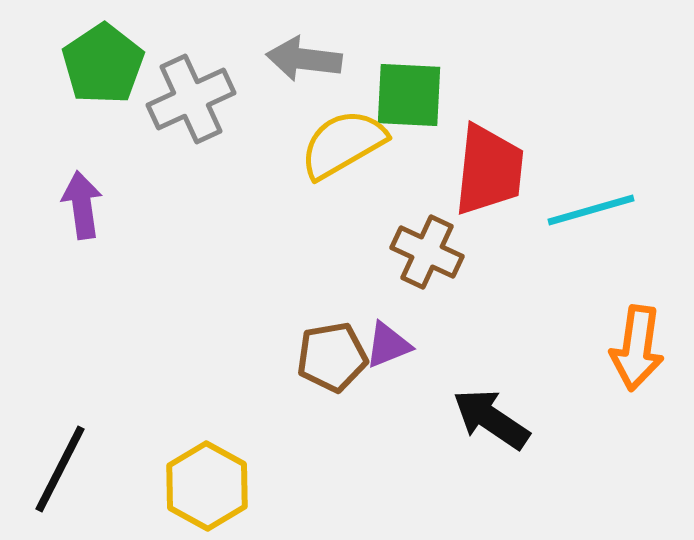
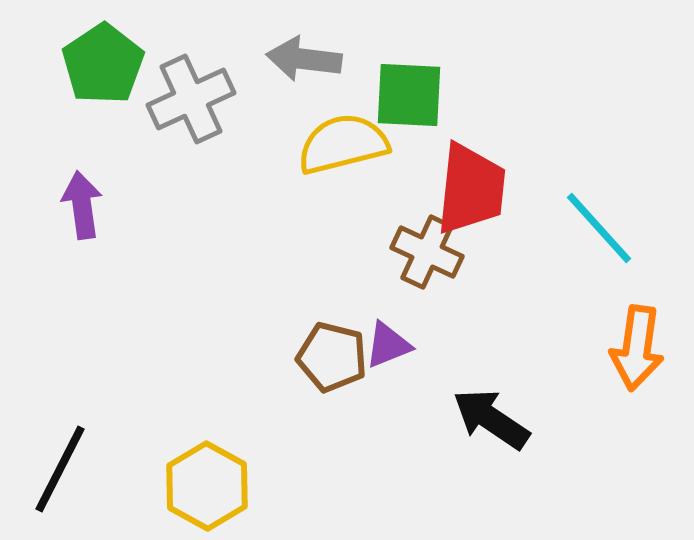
yellow semicircle: rotated 16 degrees clockwise
red trapezoid: moved 18 px left, 19 px down
cyan line: moved 8 px right, 18 px down; rotated 64 degrees clockwise
brown pentagon: rotated 24 degrees clockwise
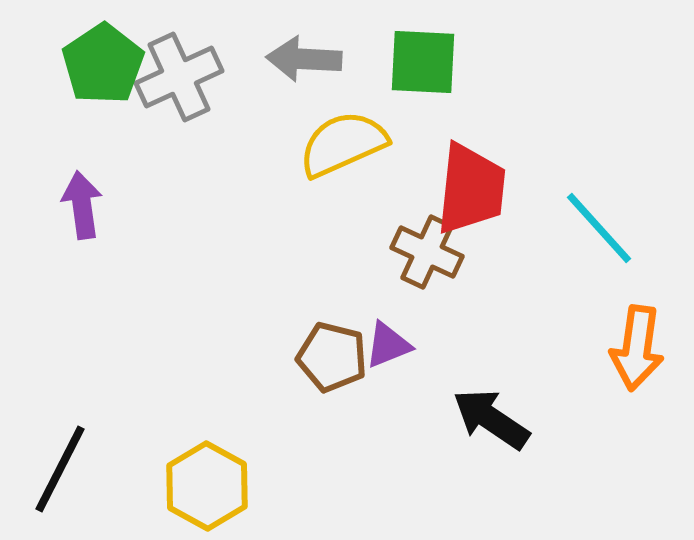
gray arrow: rotated 4 degrees counterclockwise
green square: moved 14 px right, 33 px up
gray cross: moved 12 px left, 22 px up
yellow semicircle: rotated 10 degrees counterclockwise
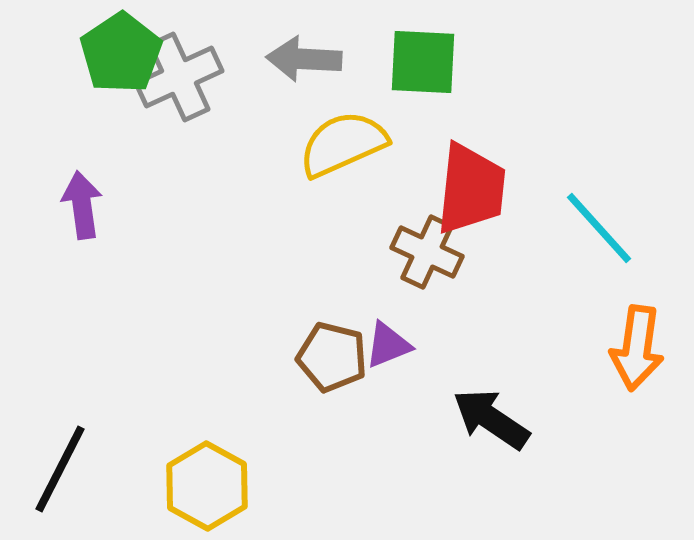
green pentagon: moved 18 px right, 11 px up
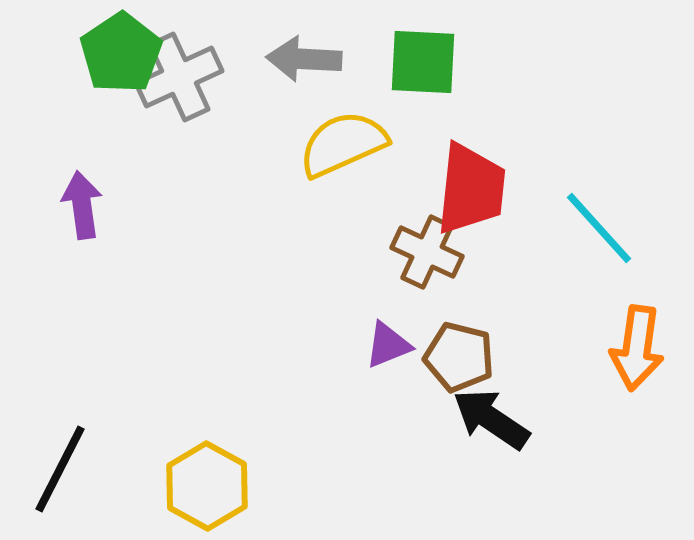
brown pentagon: moved 127 px right
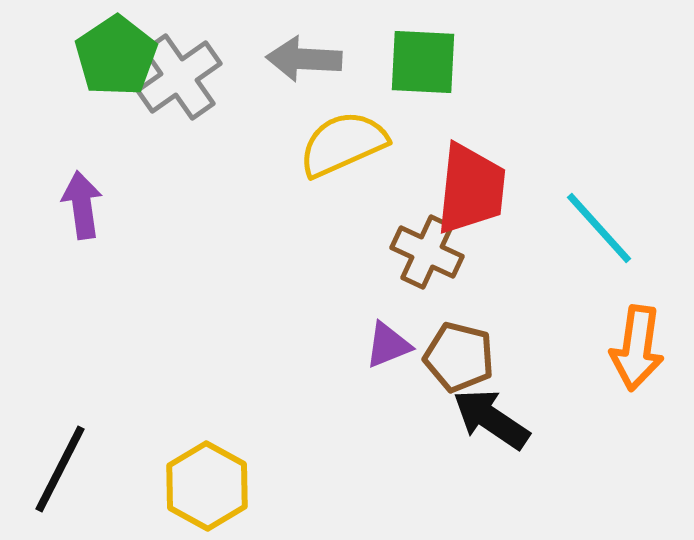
green pentagon: moved 5 px left, 3 px down
gray cross: rotated 10 degrees counterclockwise
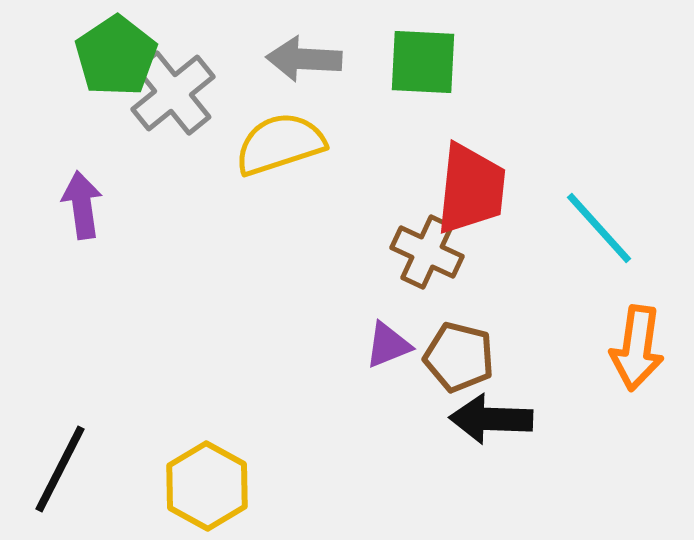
gray cross: moved 6 px left, 16 px down; rotated 4 degrees counterclockwise
yellow semicircle: moved 63 px left; rotated 6 degrees clockwise
black arrow: rotated 32 degrees counterclockwise
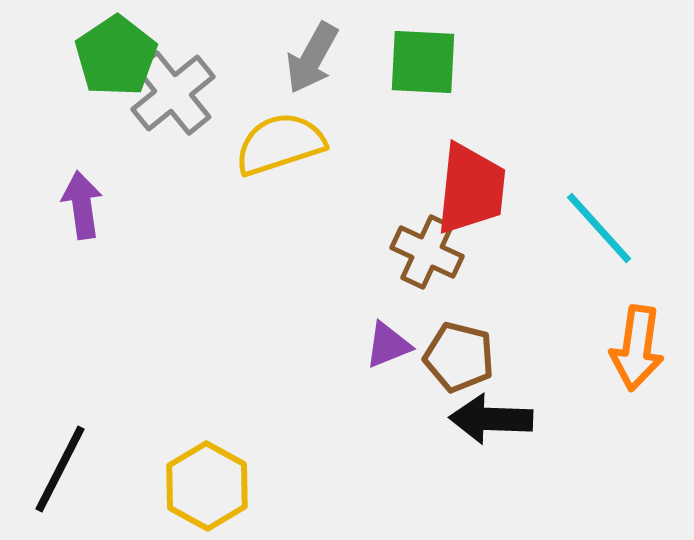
gray arrow: moved 8 px right, 1 px up; rotated 64 degrees counterclockwise
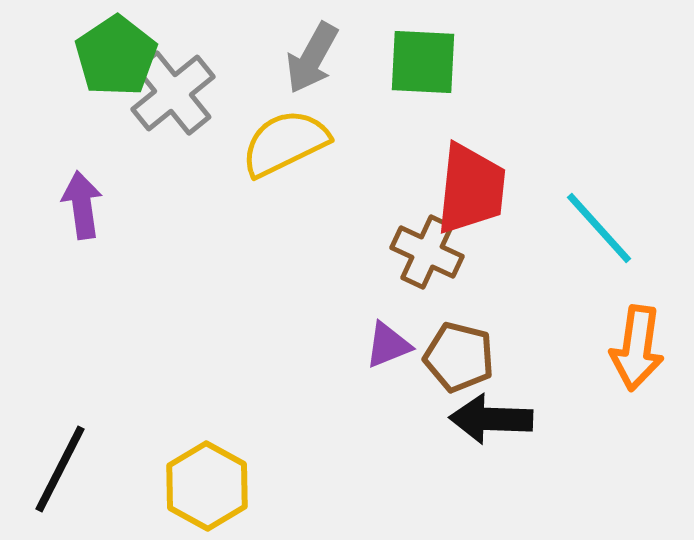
yellow semicircle: moved 5 px right, 1 px up; rotated 8 degrees counterclockwise
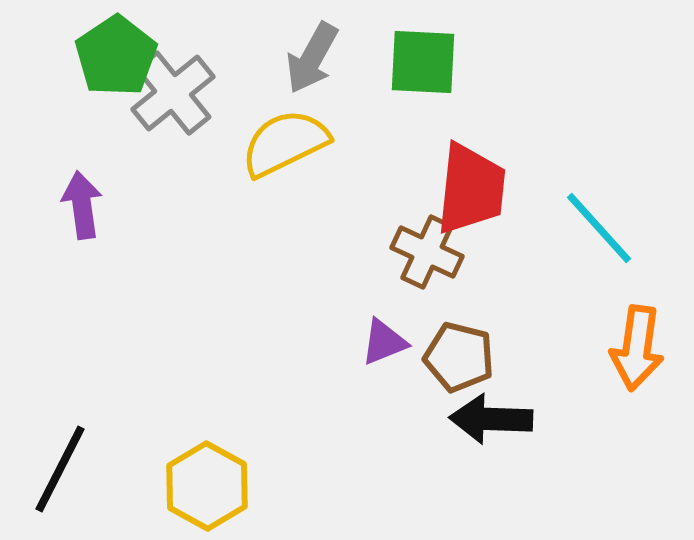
purple triangle: moved 4 px left, 3 px up
